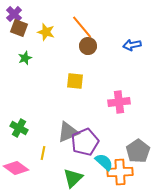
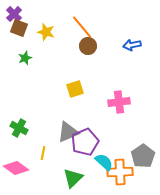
yellow square: moved 8 px down; rotated 24 degrees counterclockwise
gray pentagon: moved 5 px right, 5 px down
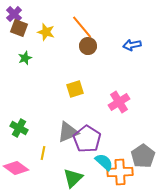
pink cross: rotated 25 degrees counterclockwise
purple pentagon: moved 2 px right, 3 px up; rotated 16 degrees counterclockwise
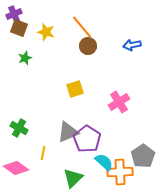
purple cross: rotated 21 degrees clockwise
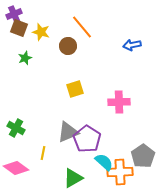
yellow star: moved 5 px left
brown circle: moved 20 px left
pink cross: rotated 30 degrees clockwise
green cross: moved 3 px left
green triangle: rotated 15 degrees clockwise
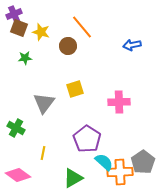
green star: rotated 16 degrees clockwise
gray triangle: moved 24 px left, 29 px up; rotated 30 degrees counterclockwise
gray pentagon: moved 6 px down
pink diamond: moved 2 px right, 7 px down
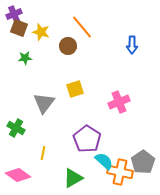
blue arrow: rotated 78 degrees counterclockwise
pink cross: rotated 20 degrees counterclockwise
cyan semicircle: moved 1 px up
orange cross: rotated 15 degrees clockwise
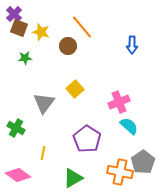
purple cross: rotated 21 degrees counterclockwise
yellow square: rotated 24 degrees counterclockwise
cyan semicircle: moved 25 px right, 35 px up
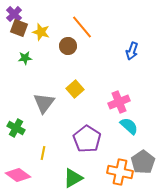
blue arrow: moved 6 px down; rotated 18 degrees clockwise
